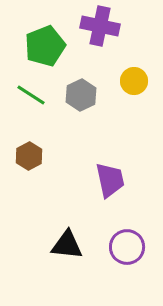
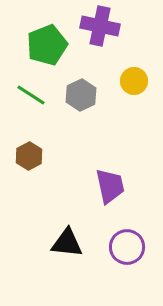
green pentagon: moved 2 px right, 1 px up
purple trapezoid: moved 6 px down
black triangle: moved 2 px up
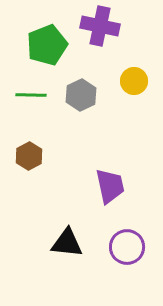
green line: rotated 32 degrees counterclockwise
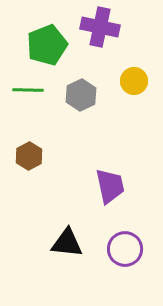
purple cross: moved 1 px down
green line: moved 3 px left, 5 px up
purple circle: moved 2 px left, 2 px down
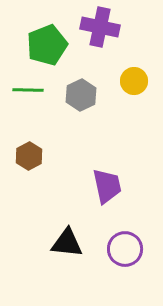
purple trapezoid: moved 3 px left
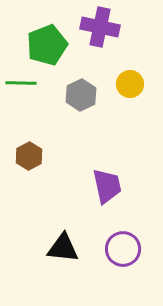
yellow circle: moved 4 px left, 3 px down
green line: moved 7 px left, 7 px up
black triangle: moved 4 px left, 5 px down
purple circle: moved 2 px left
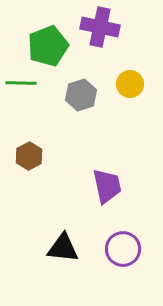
green pentagon: moved 1 px right, 1 px down
gray hexagon: rotated 8 degrees clockwise
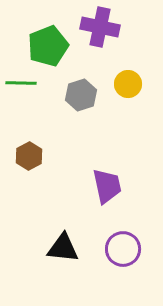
yellow circle: moved 2 px left
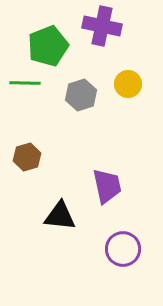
purple cross: moved 2 px right, 1 px up
green line: moved 4 px right
brown hexagon: moved 2 px left, 1 px down; rotated 12 degrees clockwise
black triangle: moved 3 px left, 32 px up
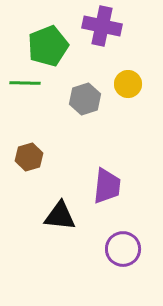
gray hexagon: moved 4 px right, 4 px down
brown hexagon: moved 2 px right
purple trapezoid: rotated 18 degrees clockwise
